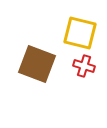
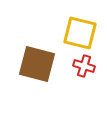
brown square: rotated 6 degrees counterclockwise
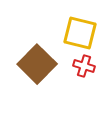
brown square: rotated 30 degrees clockwise
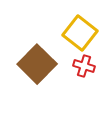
yellow square: rotated 24 degrees clockwise
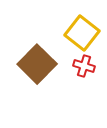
yellow square: moved 2 px right
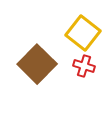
yellow square: moved 1 px right
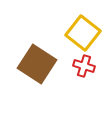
brown square: rotated 12 degrees counterclockwise
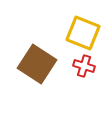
yellow square: rotated 16 degrees counterclockwise
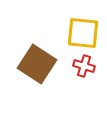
yellow square: rotated 16 degrees counterclockwise
